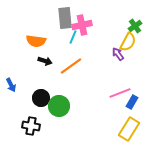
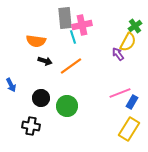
cyan line: rotated 40 degrees counterclockwise
green circle: moved 8 px right
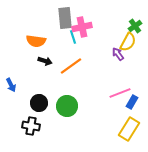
pink cross: moved 2 px down
black circle: moved 2 px left, 5 px down
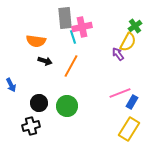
orange line: rotated 25 degrees counterclockwise
black cross: rotated 24 degrees counterclockwise
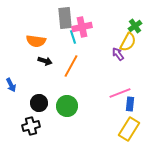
blue rectangle: moved 2 px left, 2 px down; rotated 24 degrees counterclockwise
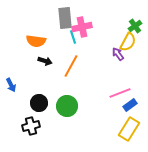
blue rectangle: moved 1 px down; rotated 48 degrees clockwise
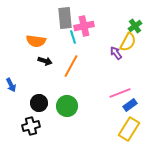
pink cross: moved 2 px right, 1 px up
purple arrow: moved 2 px left, 1 px up
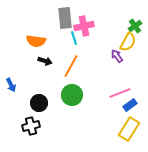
cyan line: moved 1 px right, 1 px down
purple arrow: moved 1 px right, 3 px down
green circle: moved 5 px right, 11 px up
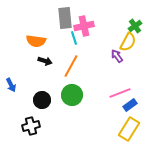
black circle: moved 3 px right, 3 px up
